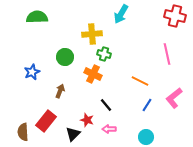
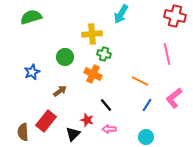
green semicircle: moved 6 px left; rotated 15 degrees counterclockwise
brown arrow: rotated 32 degrees clockwise
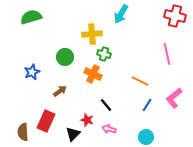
red rectangle: rotated 15 degrees counterclockwise
pink arrow: rotated 16 degrees clockwise
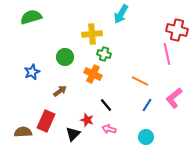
red cross: moved 2 px right, 14 px down
brown semicircle: rotated 90 degrees clockwise
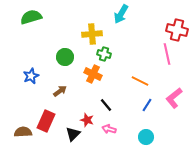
blue star: moved 1 px left, 4 px down
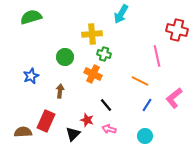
pink line: moved 10 px left, 2 px down
brown arrow: rotated 48 degrees counterclockwise
cyan circle: moved 1 px left, 1 px up
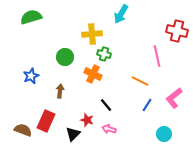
red cross: moved 1 px down
brown semicircle: moved 2 px up; rotated 24 degrees clockwise
cyan circle: moved 19 px right, 2 px up
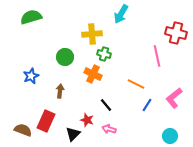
red cross: moved 1 px left, 2 px down
orange line: moved 4 px left, 3 px down
cyan circle: moved 6 px right, 2 px down
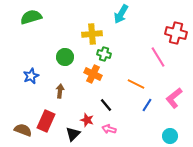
pink line: moved 1 px right, 1 px down; rotated 20 degrees counterclockwise
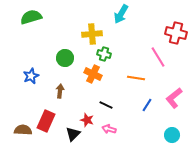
green circle: moved 1 px down
orange line: moved 6 px up; rotated 18 degrees counterclockwise
black line: rotated 24 degrees counterclockwise
brown semicircle: rotated 18 degrees counterclockwise
cyan circle: moved 2 px right, 1 px up
